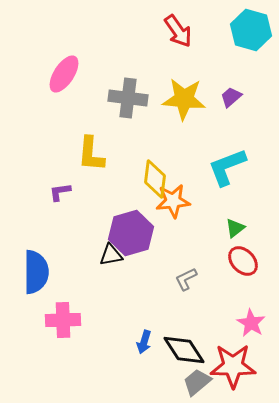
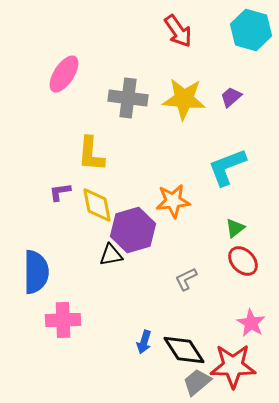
yellow diamond: moved 58 px left, 26 px down; rotated 18 degrees counterclockwise
purple hexagon: moved 2 px right, 3 px up
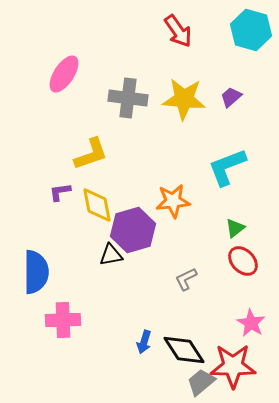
yellow L-shape: rotated 114 degrees counterclockwise
gray trapezoid: moved 4 px right
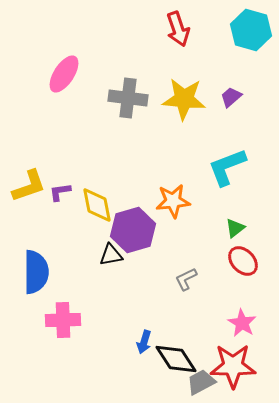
red arrow: moved 2 px up; rotated 16 degrees clockwise
yellow L-shape: moved 62 px left, 32 px down
pink star: moved 9 px left
black diamond: moved 8 px left, 9 px down
gray trapezoid: rotated 12 degrees clockwise
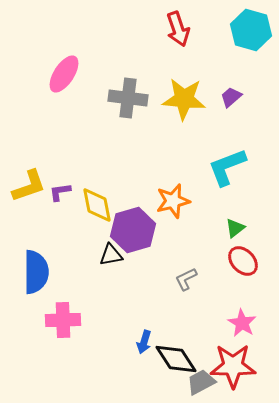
orange star: rotated 8 degrees counterclockwise
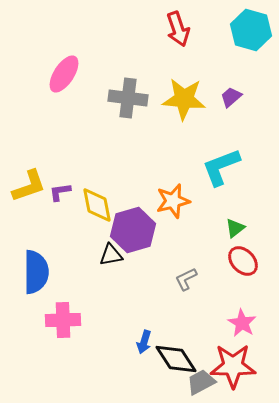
cyan L-shape: moved 6 px left
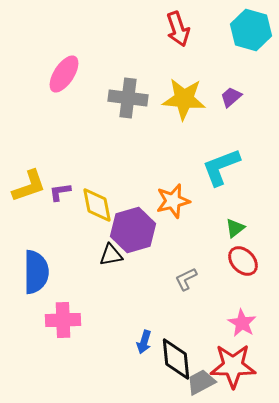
black diamond: rotated 27 degrees clockwise
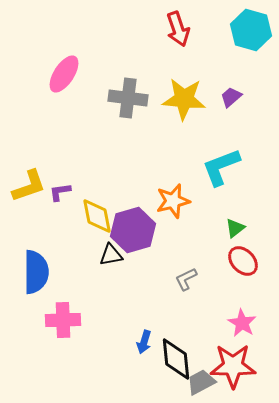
yellow diamond: moved 11 px down
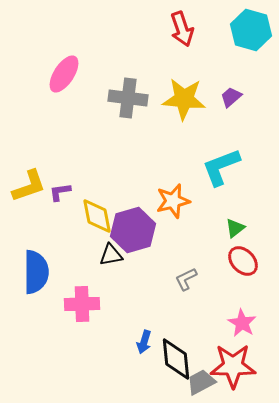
red arrow: moved 4 px right
pink cross: moved 19 px right, 16 px up
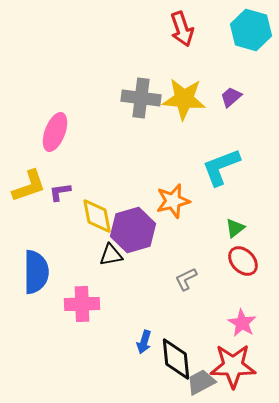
pink ellipse: moved 9 px left, 58 px down; rotated 12 degrees counterclockwise
gray cross: moved 13 px right
